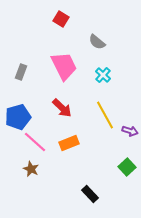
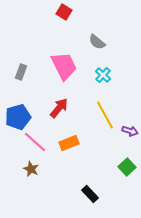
red square: moved 3 px right, 7 px up
red arrow: moved 3 px left; rotated 95 degrees counterclockwise
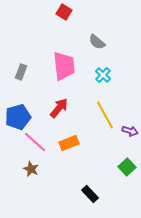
pink trapezoid: rotated 20 degrees clockwise
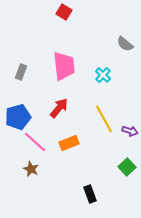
gray semicircle: moved 28 px right, 2 px down
yellow line: moved 1 px left, 4 px down
black rectangle: rotated 24 degrees clockwise
